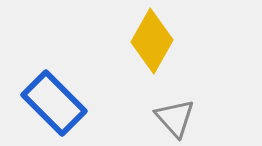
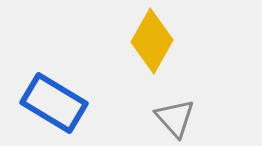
blue rectangle: rotated 14 degrees counterclockwise
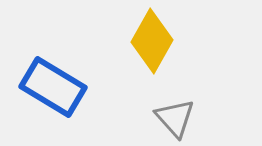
blue rectangle: moved 1 px left, 16 px up
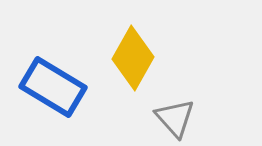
yellow diamond: moved 19 px left, 17 px down
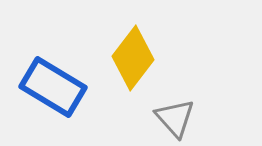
yellow diamond: rotated 8 degrees clockwise
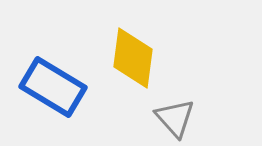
yellow diamond: rotated 30 degrees counterclockwise
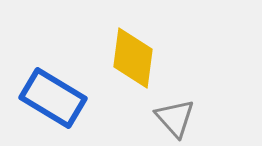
blue rectangle: moved 11 px down
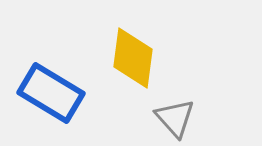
blue rectangle: moved 2 px left, 5 px up
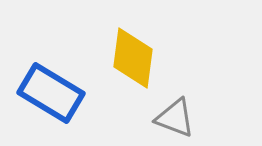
gray triangle: rotated 27 degrees counterclockwise
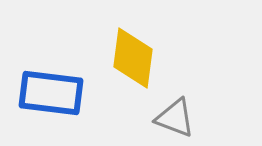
blue rectangle: rotated 24 degrees counterclockwise
